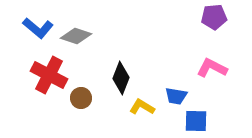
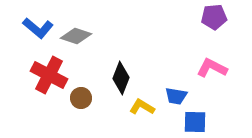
blue square: moved 1 px left, 1 px down
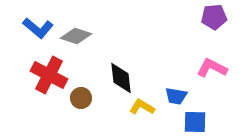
black diamond: rotated 28 degrees counterclockwise
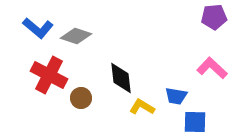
pink L-shape: rotated 16 degrees clockwise
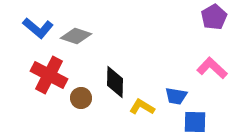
purple pentagon: rotated 25 degrees counterclockwise
black diamond: moved 6 px left, 4 px down; rotated 8 degrees clockwise
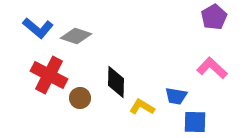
black diamond: moved 1 px right
brown circle: moved 1 px left
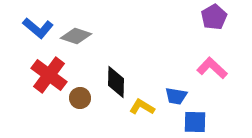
red cross: rotated 9 degrees clockwise
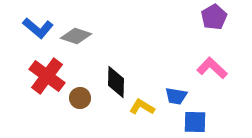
red cross: moved 2 px left, 1 px down
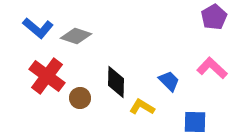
blue trapezoid: moved 7 px left, 15 px up; rotated 145 degrees counterclockwise
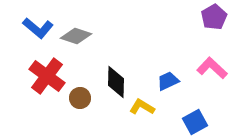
blue trapezoid: moved 1 px left; rotated 70 degrees counterclockwise
blue square: rotated 30 degrees counterclockwise
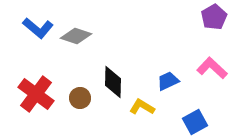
red cross: moved 11 px left, 18 px down
black diamond: moved 3 px left
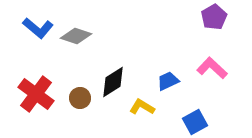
black diamond: rotated 56 degrees clockwise
